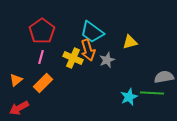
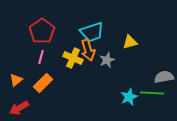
cyan trapezoid: rotated 55 degrees counterclockwise
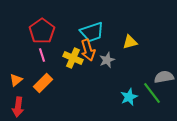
pink line: moved 1 px right, 2 px up; rotated 32 degrees counterclockwise
green line: rotated 50 degrees clockwise
red arrow: moved 1 px left, 1 px up; rotated 54 degrees counterclockwise
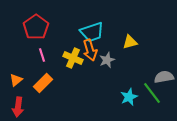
red pentagon: moved 6 px left, 4 px up
orange arrow: moved 2 px right
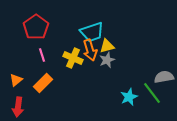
yellow triangle: moved 23 px left, 4 px down
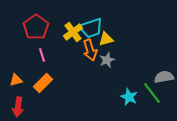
cyan trapezoid: moved 1 px left, 4 px up
yellow triangle: moved 1 px left, 7 px up
yellow cross: moved 26 px up; rotated 30 degrees clockwise
orange triangle: rotated 24 degrees clockwise
cyan star: rotated 24 degrees counterclockwise
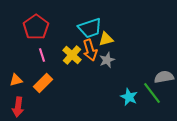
cyan trapezoid: moved 1 px left
yellow cross: moved 1 px left, 23 px down; rotated 12 degrees counterclockwise
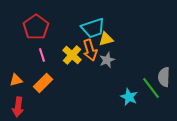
cyan trapezoid: moved 3 px right
gray semicircle: rotated 78 degrees counterclockwise
green line: moved 1 px left, 5 px up
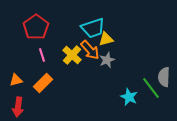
orange arrow: rotated 25 degrees counterclockwise
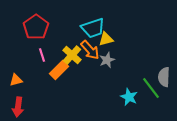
orange rectangle: moved 16 px right, 13 px up
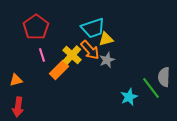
cyan star: rotated 24 degrees clockwise
